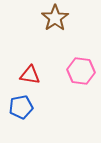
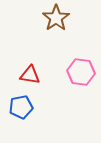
brown star: moved 1 px right
pink hexagon: moved 1 px down
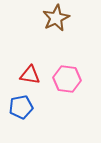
brown star: rotated 8 degrees clockwise
pink hexagon: moved 14 px left, 7 px down
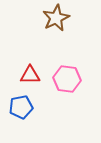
red triangle: rotated 10 degrees counterclockwise
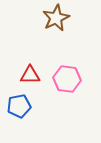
blue pentagon: moved 2 px left, 1 px up
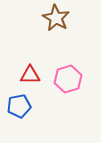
brown star: rotated 16 degrees counterclockwise
pink hexagon: moved 1 px right; rotated 24 degrees counterclockwise
